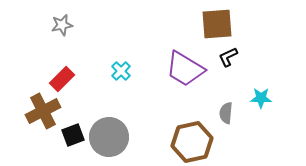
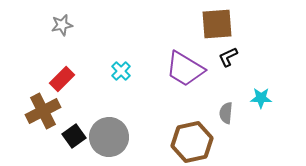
black square: moved 1 px right, 1 px down; rotated 15 degrees counterclockwise
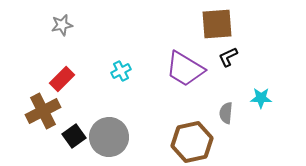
cyan cross: rotated 18 degrees clockwise
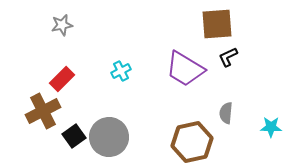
cyan star: moved 10 px right, 29 px down
